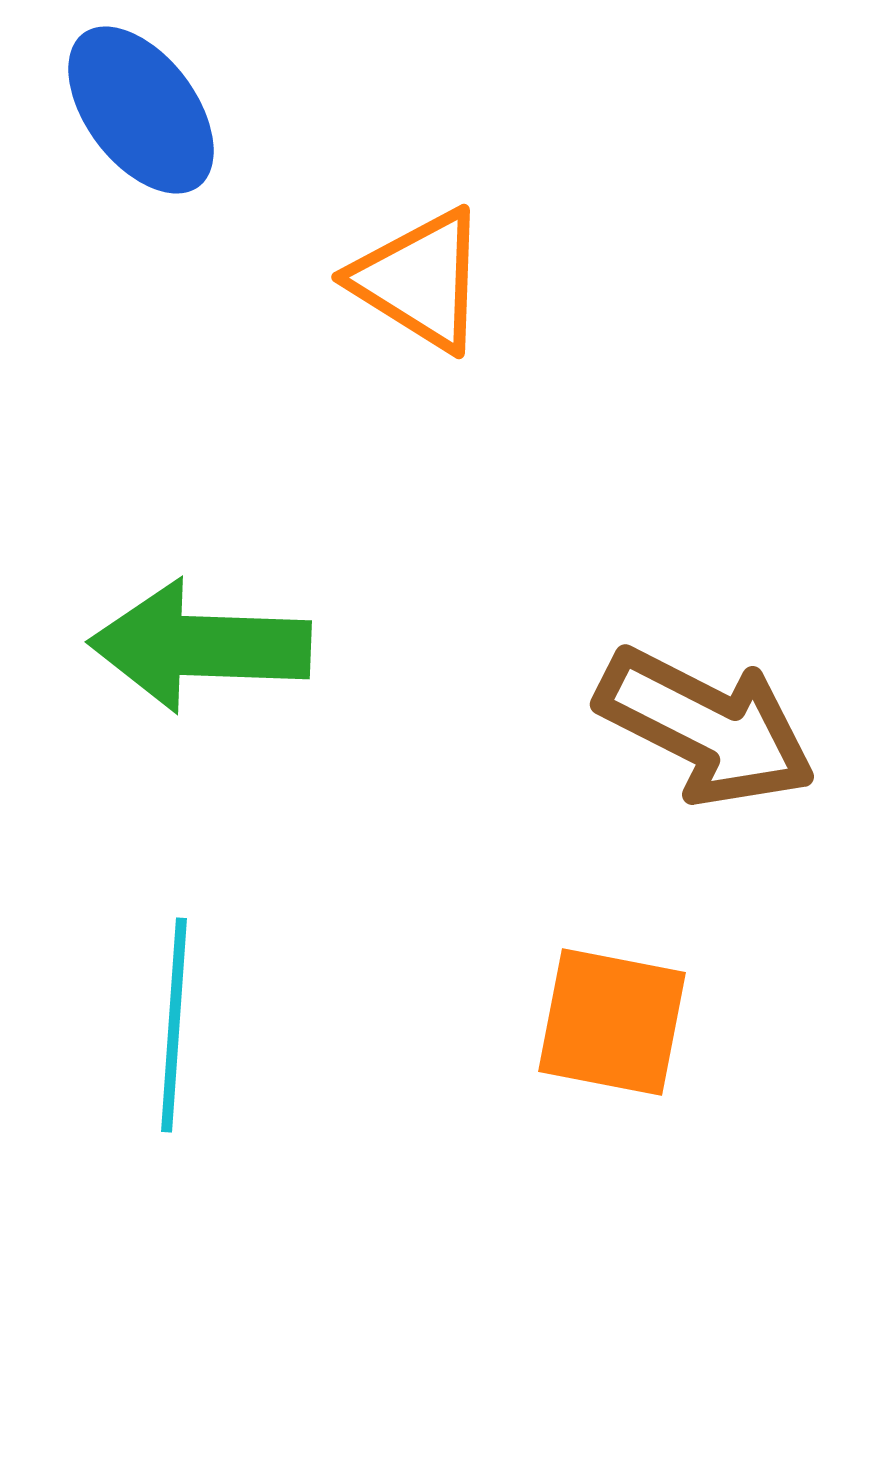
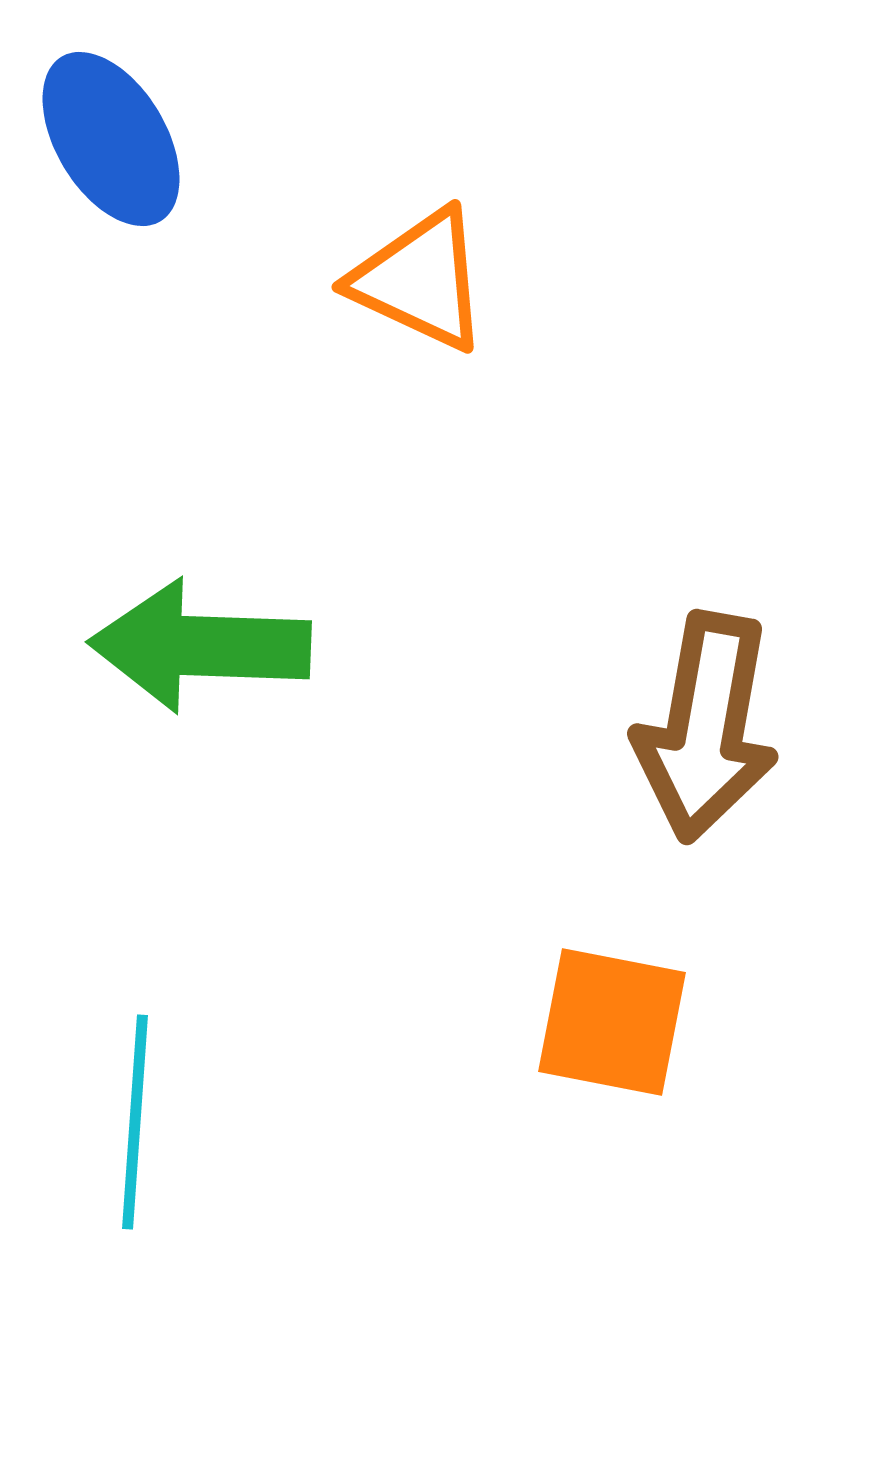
blue ellipse: moved 30 px left, 29 px down; rotated 6 degrees clockwise
orange triangle: rotated 7 degrees counterclockwise
brown arrow: rotated 73 degrees clockwise
cyan line: moved 39 px left, 97 px down
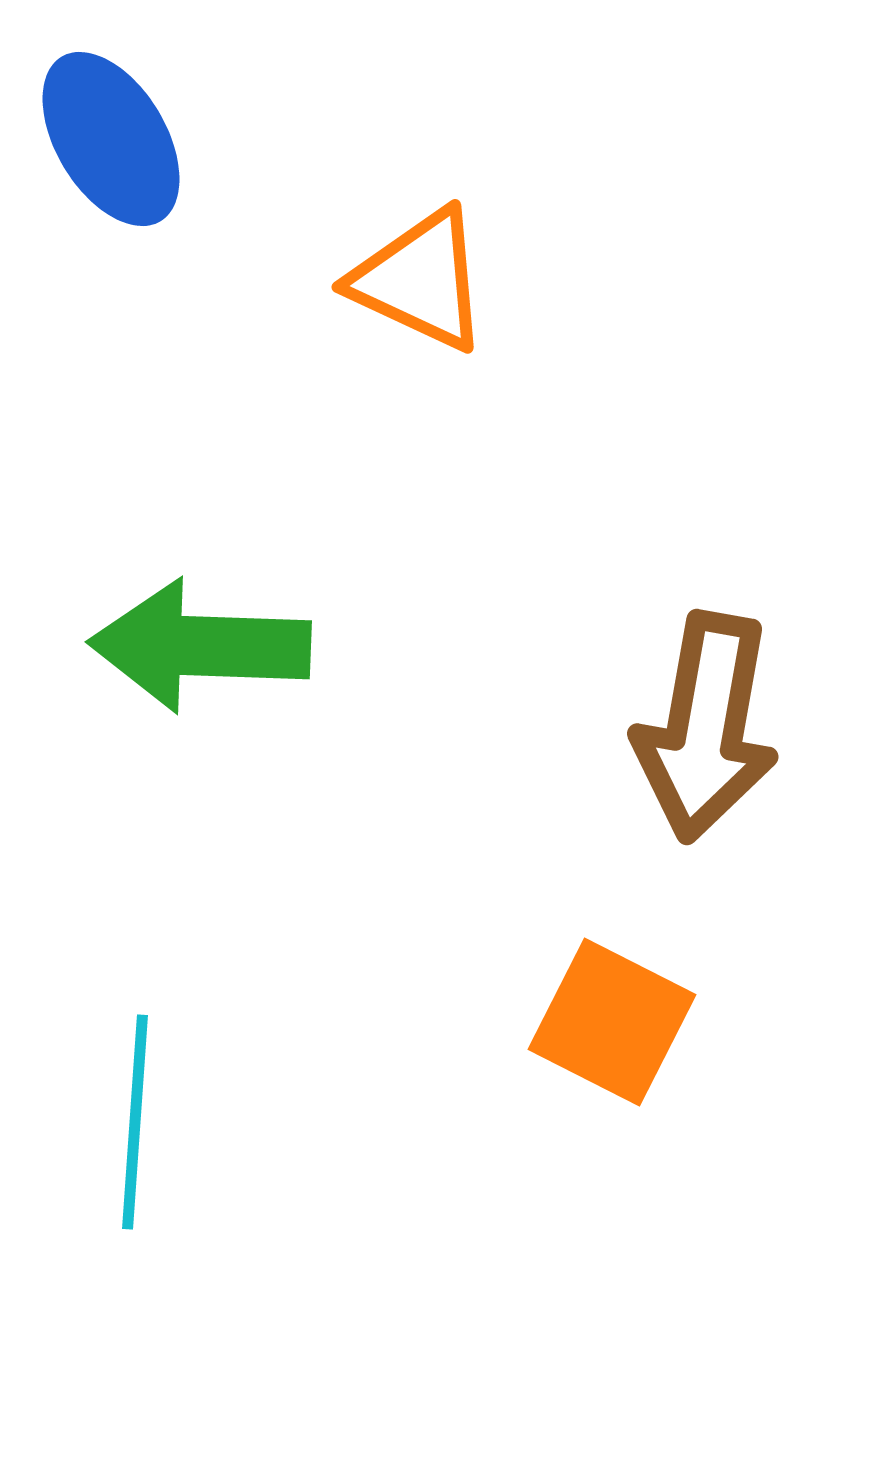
orange square: rotated 16 degrees clockwise
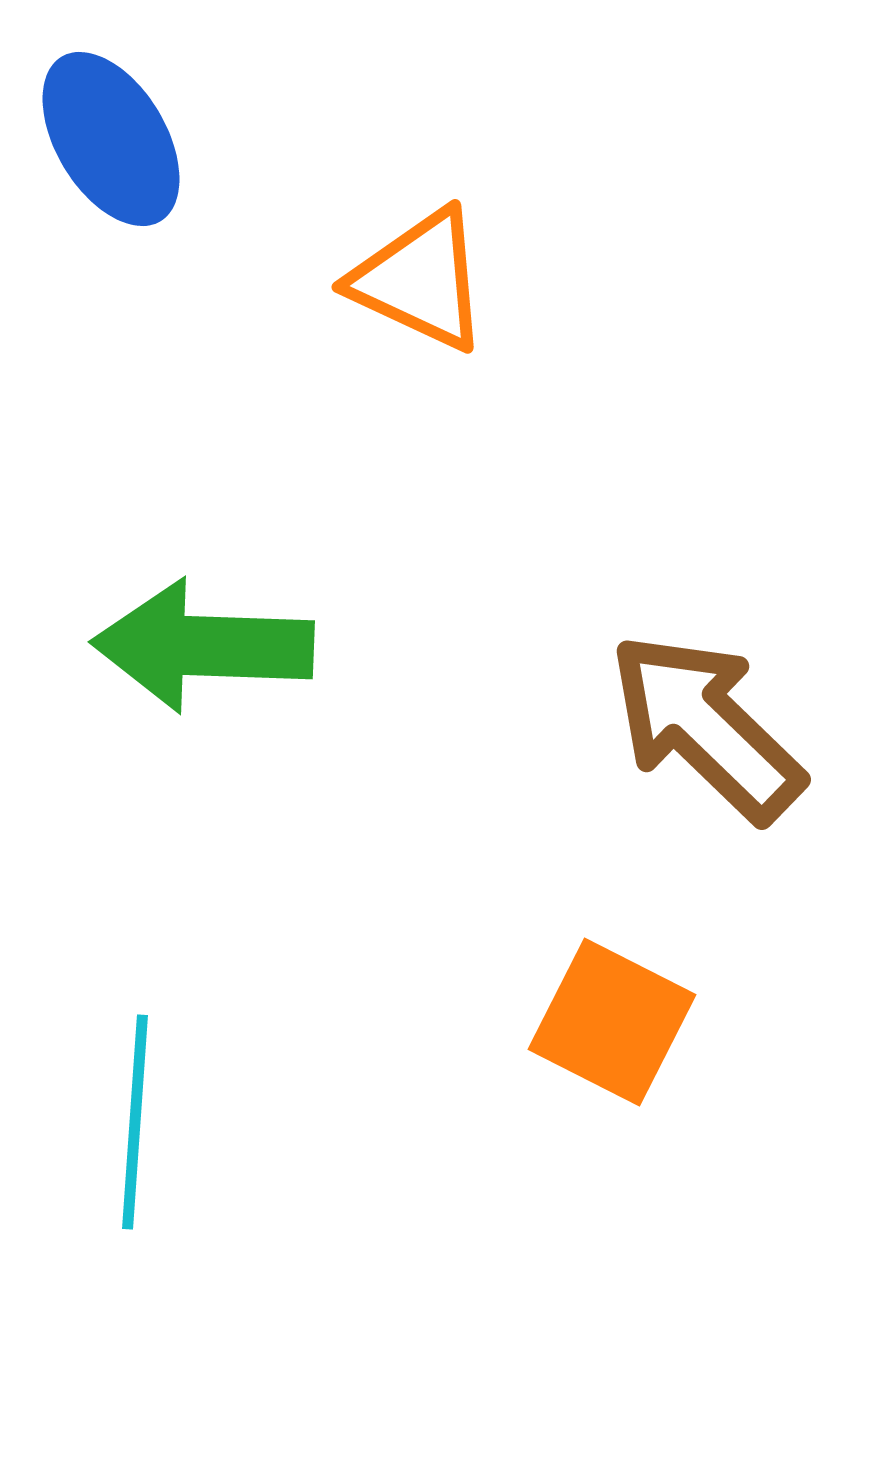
green arrow: moved 3 px right
brown arrow: rotated 124 degrees clockwise
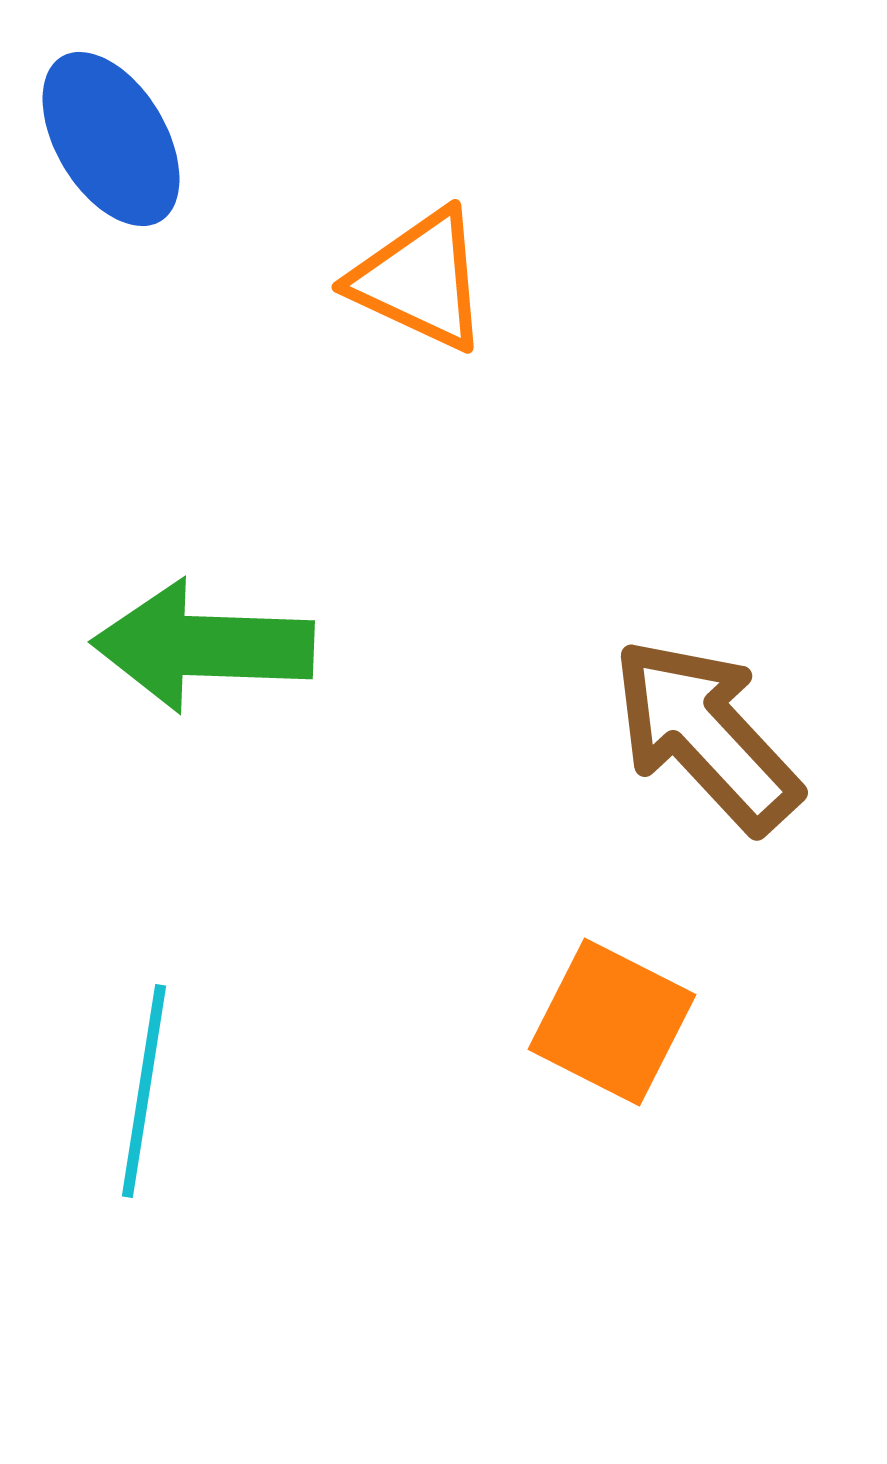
brown arrow: moved 8 px down; rotated 3 degrees clockwise
cyan line: moved 9 px right, 31 px up; rotated 5 degrees clockwise
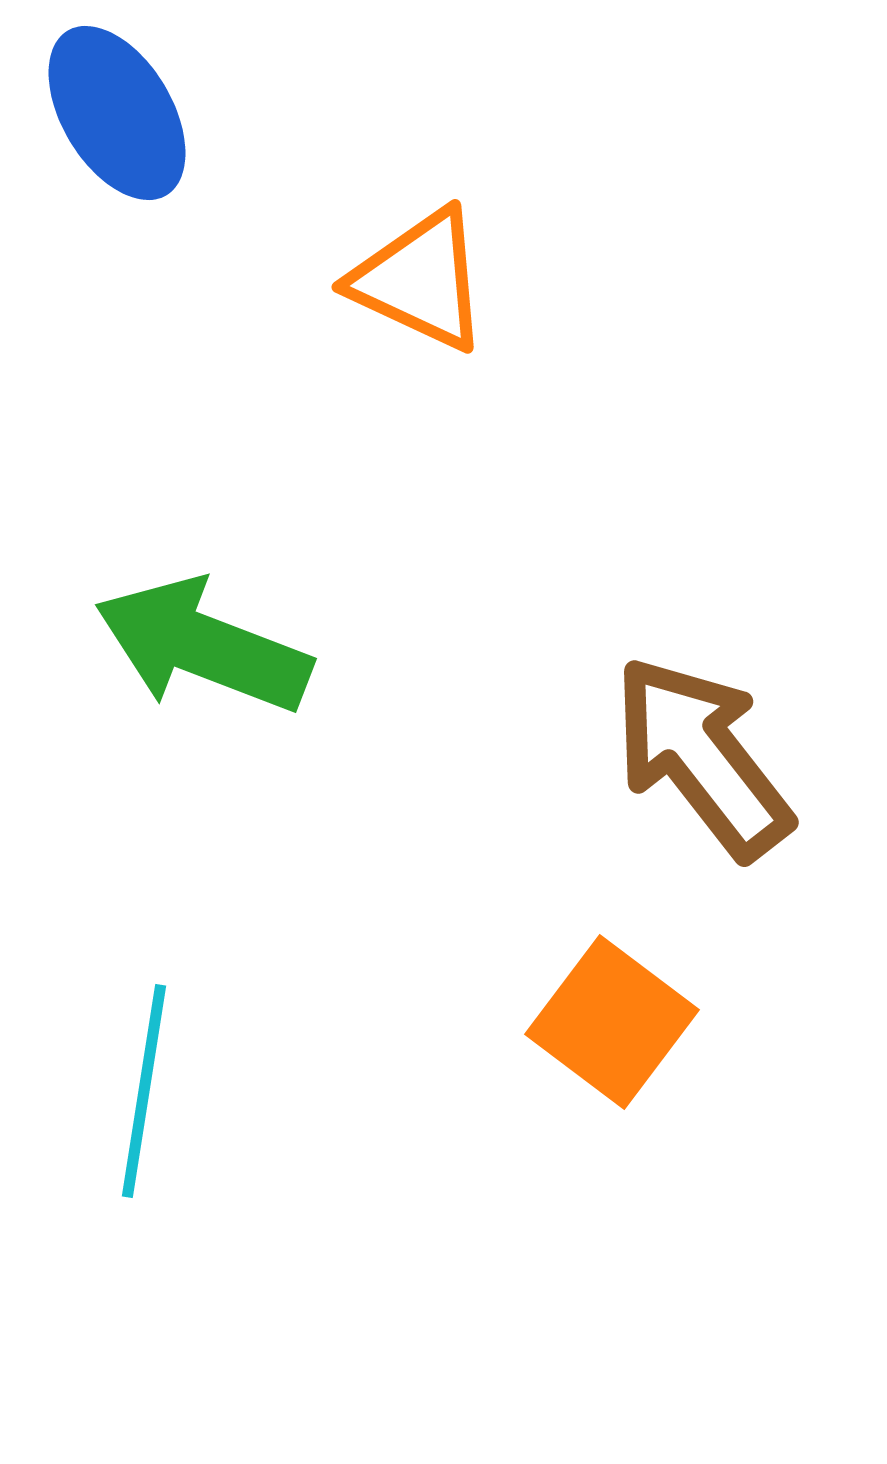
blue ellipse: moved 6 px right, 26 px up
green arrow: rotated 19 degrees clockwise
brown arrow: moved 4 px left, 22 px down; rotated 5 degrees clockwise
orange square: rotated 10 degrees clockwise
